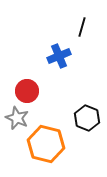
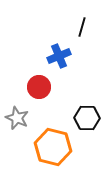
red circle: moved 12 px right, 4 px up
black hexagon: rotated 20 degrees counterclockwise
orange hexagon: moved 7 px right, 3 px down
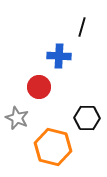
blue cross: rotated 25 degrees clockwise
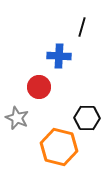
orange hexagon: moved 6 px right
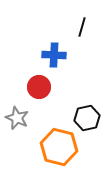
blue cross: moved 5 px left, 1 px up
black hexagon: rotated 15 degrees counterclockwise
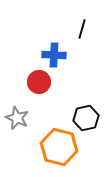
black line: moved 2 px down
red circle: moved 5 px up
black hexagon: moved 1 px left
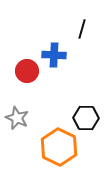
red circle: moved 12 px left, 11 px up
black hexagon: rotated 15 degrees clockwise
orange hexagon: rotated 12 degrees clockwise
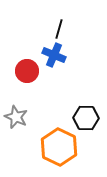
black line: moved 23 px left
blue cross: rotated 20 degrees clockwise
gray star: moved 1 px left, 1 px up
